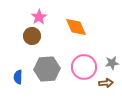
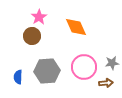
gray hexagon: moved 2 px down
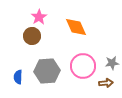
pink circle: moved 1 px left, 1 px up
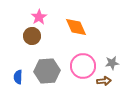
brown arrow: moved 2 px left, 2 px up
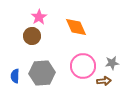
gray hexagon: moved 5 px left, 2 px down
blue semicircle: moved 3 px left, 1 px up
